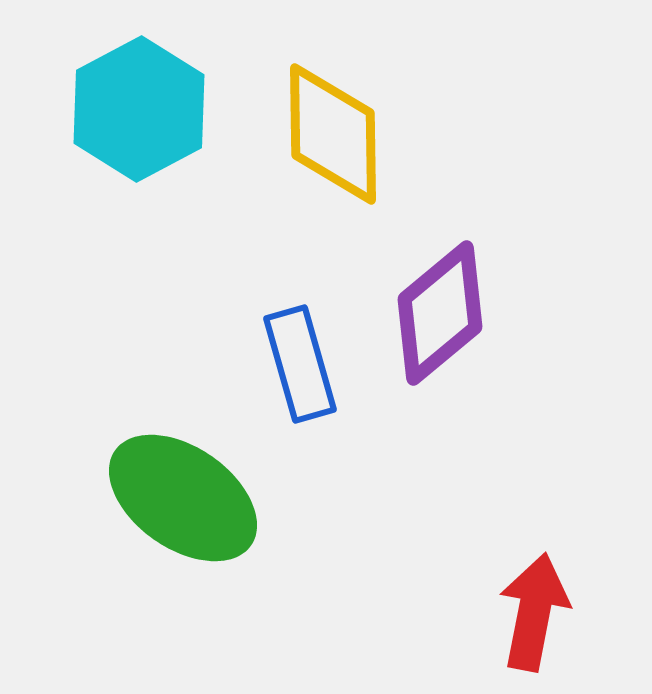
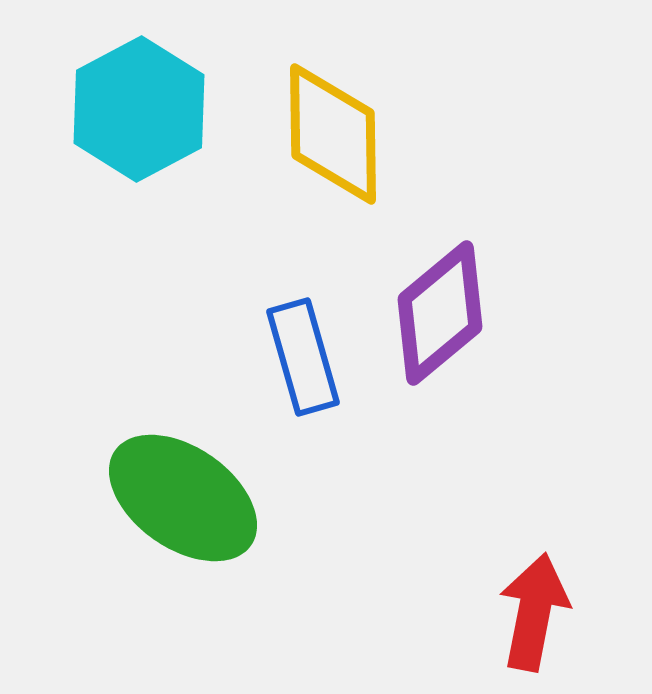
blue rectangle: moved 3 px right, 7 px up
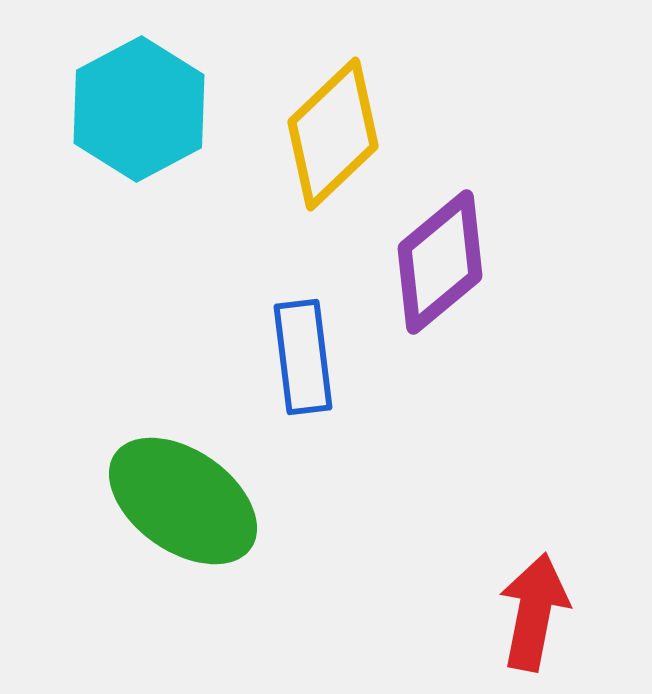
yellow diamond: rotated 47 degrees clockwise
purple diamond: moved 51 px up
blue rectangle: rotated 9 degrees clockwise
green ellipse: moved 3 px down
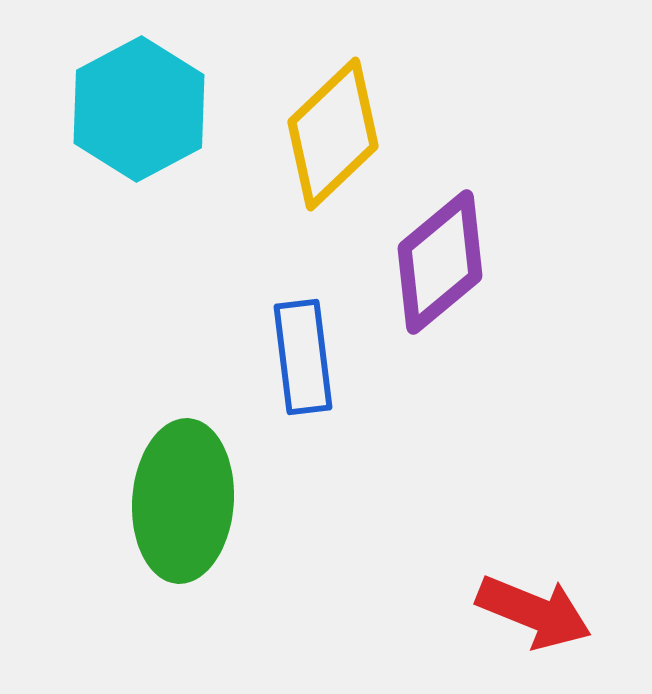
green ellipse: rotated 59 degrees clockwise
red arrow: rotated 101 degrees clockwise
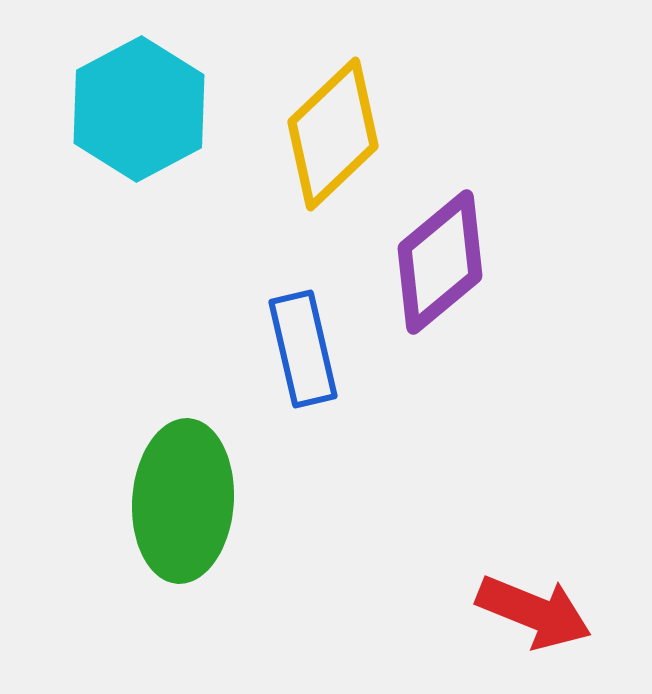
blue rectangle: moved 8 px up; rotated 6 degrees counterclockwise
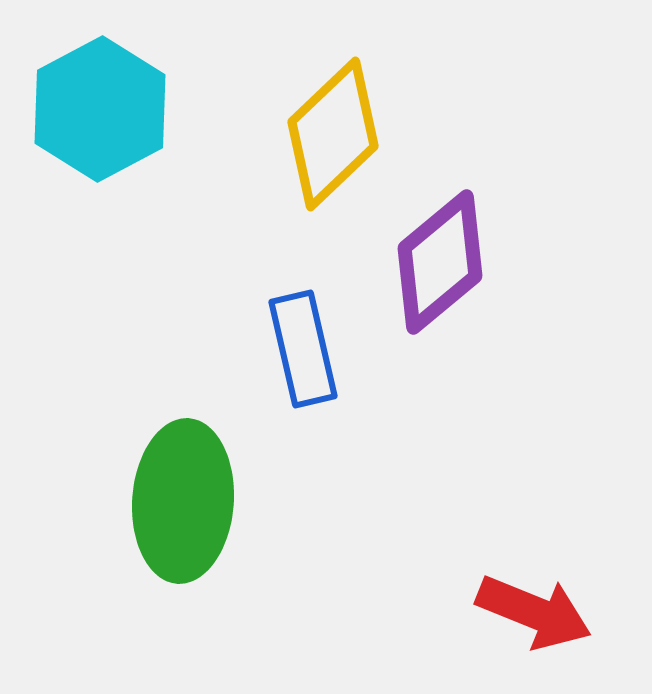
cyan hexagon: moved 39 px left
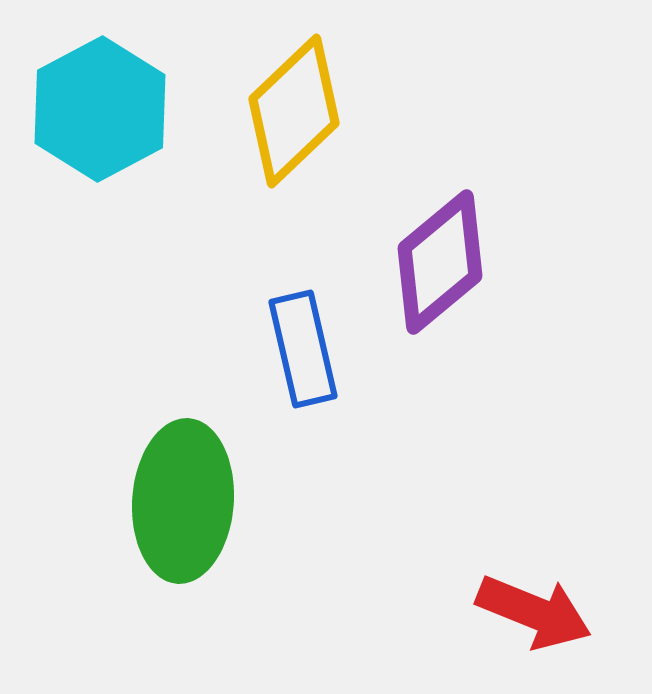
yellow diamond: moved 39 px left, 23 px up
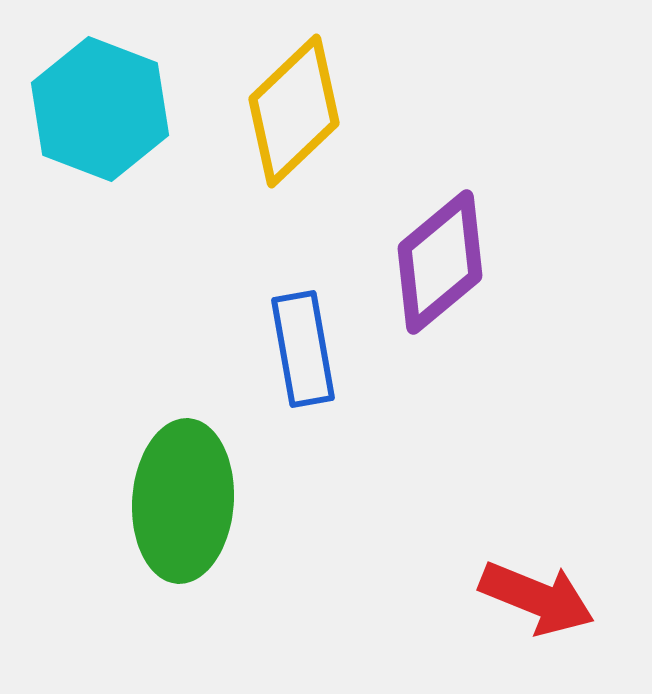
cyan hexagon: rotated 11 degrees counterclockwise
blue rectangle: rotated 3 degrees clockwise
red arrow: moved 3 px right, 14 px up
